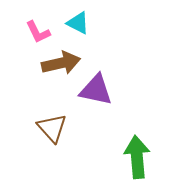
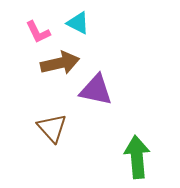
brown arrow: moved 1 px left
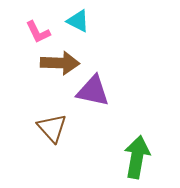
cyan triangle: moved 2 px up
brown arrow: rotated 15 degrees clockwise
purple triangle: moved 3 px left, 1 px down
green arrow: rotated 15 degrees clockwise
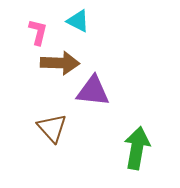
pink L-shape: rotated 140 degrees counterclockwise
purple triangle: rotated 6 degrees counterclockwise
green arrow: moved 9 px up
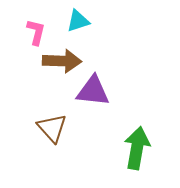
cyan triangle: rotated 45 degrees counterclockwise
pink L-shape: moved 2 px left
brown arrow: moved 2 px right, 2 px up
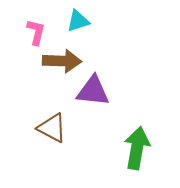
brown triangle: rotated 20 degrees counterclockwise
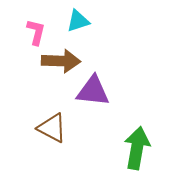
brown arrow: moved 1 px left
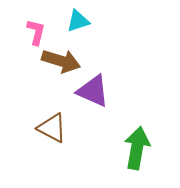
brown arrow: rotated 15 degrees clockwise
purple triangle: rotated 18 degrees clockwise
